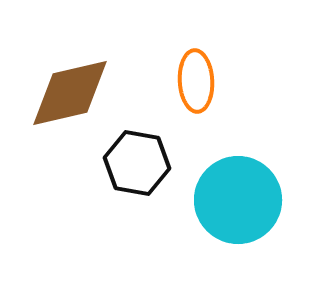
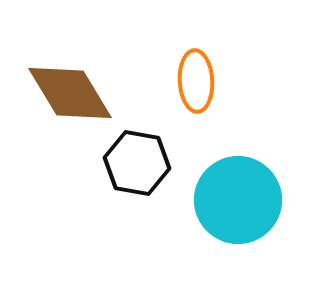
brown diamond: rotated 72 degrees clockwise
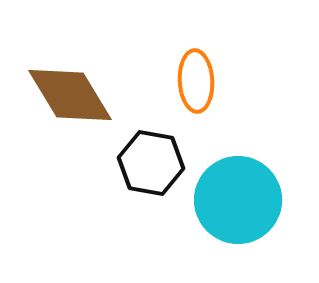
brown diamond: moved 2 px down
black hexagon: moved 14 px right
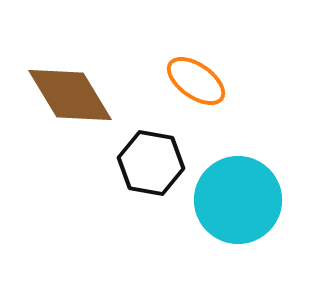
orange ellipse: rotated 52 degrees counterclockwise
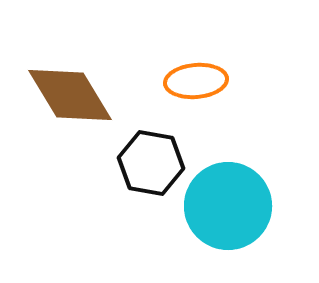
orange ellipse: rotated 40 degrees counterclockwise
cyan circle: moved 10 px left, 6 px down
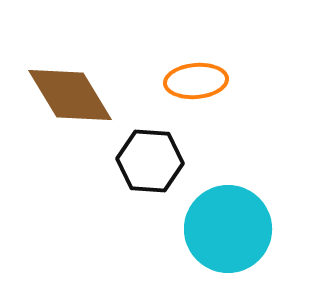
black hexagon: moved 1 px left, 2 px up; rotated 6 degrees counterclockwise
cyan circle: moved 23 px down
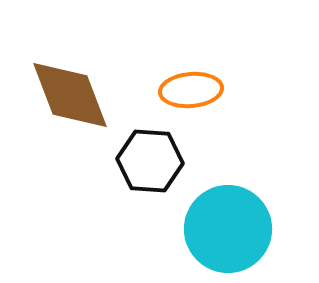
orange ellipse: moved 5 px left, 9 px down
brown diamond: rotated 10 degrees clockwise
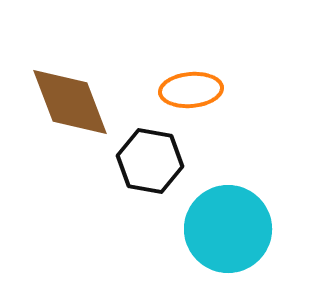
brown diamond: moved 7 px down
black hexagon: rotated 6 degrees clockwise
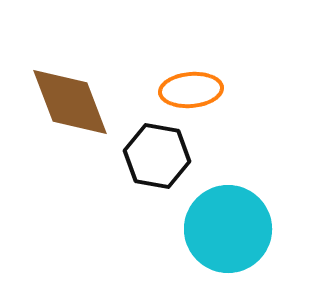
black hexagon: moved 7 px right, 5 px up
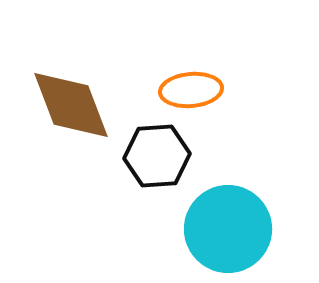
brown diamond: moved 1 px right, 3 px down
black hexagon: rotated 14 degrees counterclockwise
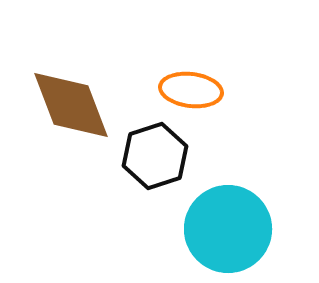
orange ellipse: rotated 12 degrees clockwise
black hexagon: moved 2 px left; rotated 14 degrees counterclockwise
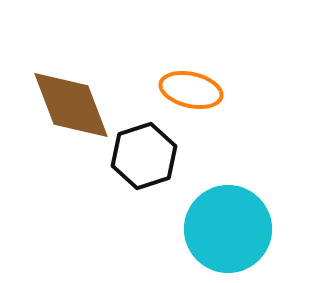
orange ellipse: rotated 6 degrees clockwise
black hexagon: moved 11 px left
